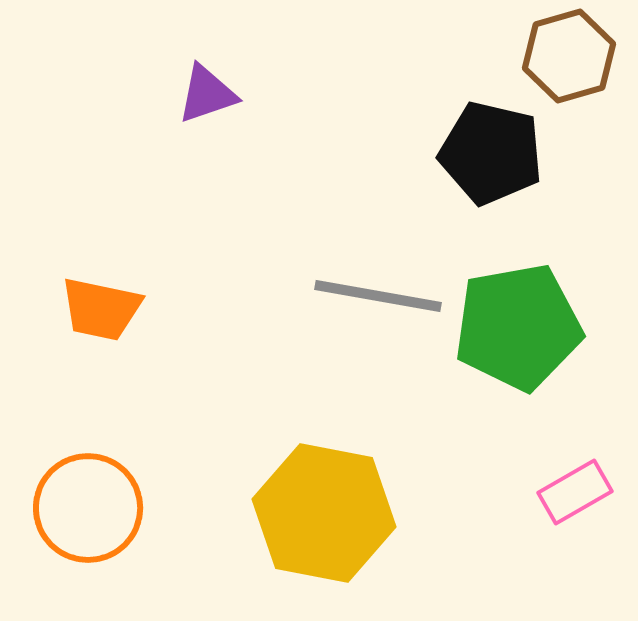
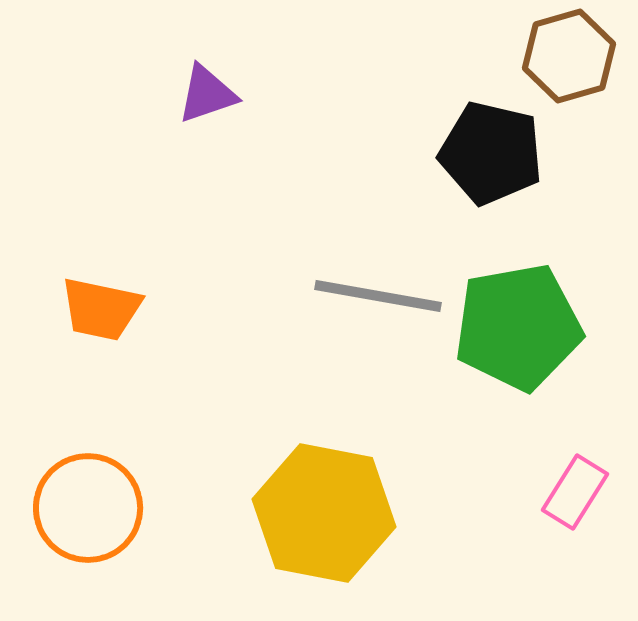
pink rectangle: rotated 28 degrees counterclockwise
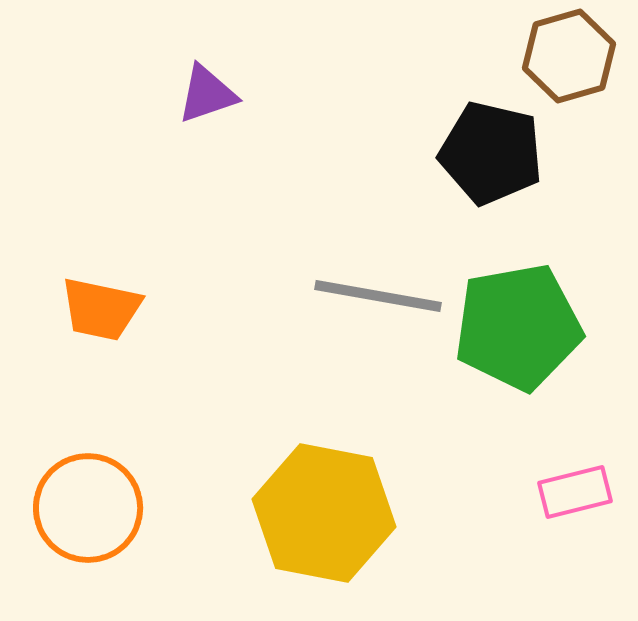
pink rectangle: rotated 44 degrees clockwise
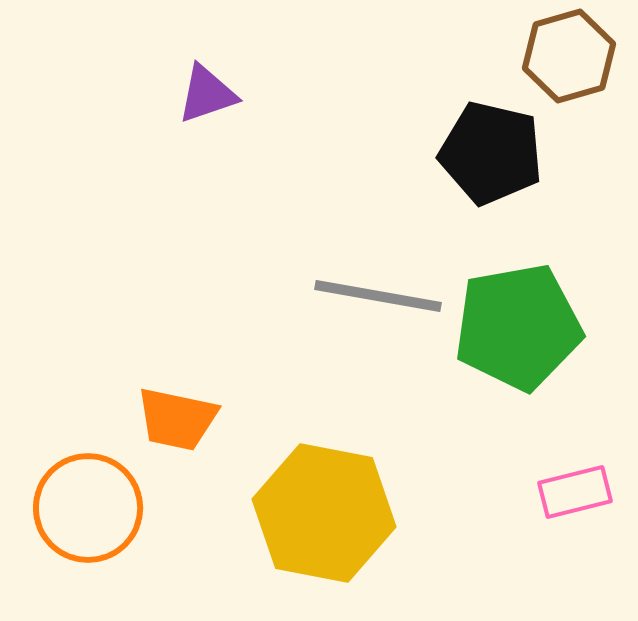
orange trapezoid: moved 76 px right, 110 px down
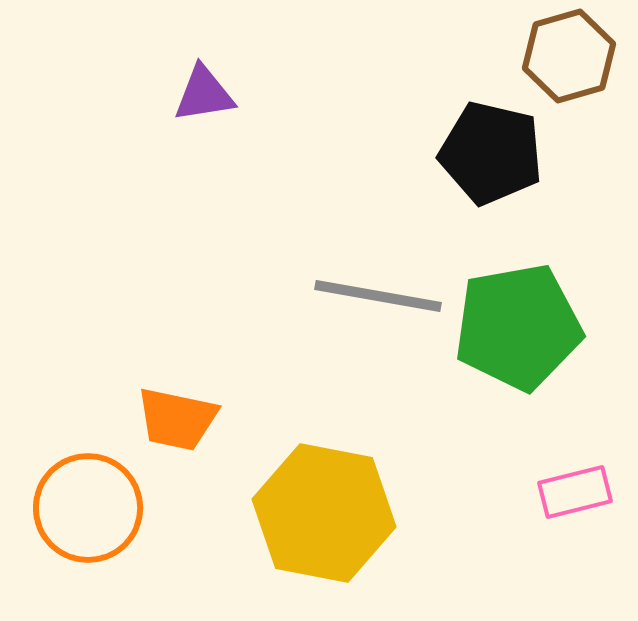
purple triangle: moved 3 px left; rotated 10 degrees clockwise
